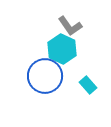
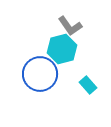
cyan hexagon: rotated 20 degrees clockwise
blue circle: moved 5 px left, 2 px up
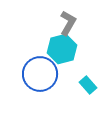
gray L-shape: moved 2 px left, 3 px up; rotated 115 degrees counterclockwise
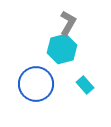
blue circle: moved 4 px left, 10 px down
cyan rectangle: moved 3 px left
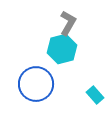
cyan rectangle: moved 10 px right, 10 px down
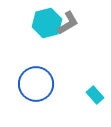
gray L-shape: rotated 30 degrees clockwise
cyan hexagon: moved 15 px left, 26 px up
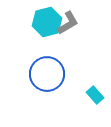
cyan hexagon: moved 1 px up
blue circle: moved 11 px right, 10 px up
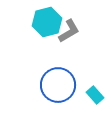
gray L-shape: moved 1 px right, 8 px down
blue circle: moved 11 px right, 11 px down
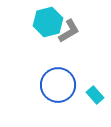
cyan hexagon: moved 1 px right
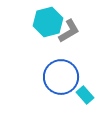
blue circle: moved 3 px right, 8 px up
cyan rectangle: moved 10 px left
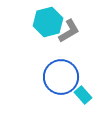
cyan rectangle: moved 2 px left
